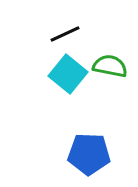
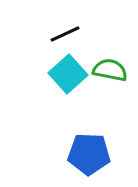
green semicircle: moved 4 px down
cyan square: rotated 9 degrees clockwise
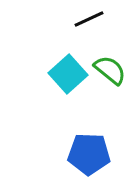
black line: moved 24 px right, 15 px up
green semicircle: rotated 28 degrees clockwise
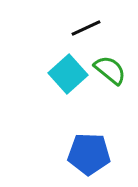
black line: moved 3 px left, 9 px down
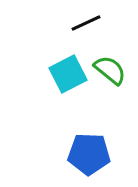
black line: moved 5 px up
cyan square: rotated 15 degrees clockwise
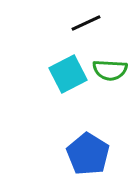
green semicircle: rotated 144 degrees clockwise
blue pentagon: moved 1 px left; rotated 30 degrees clockwise
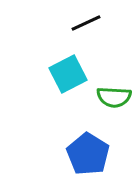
green semicircle: moved 4 px right, 27 px down
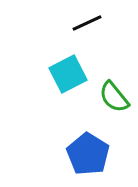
black line: moved 1 px right
green semicircle: rotated 48 degrees clockwise
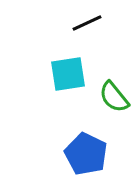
cyan square: rotated 18 degrees clockwise
blue pentagon: moved 2 px left; rotated 6 degrees counterclockwise
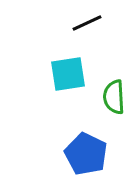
green semicircle: rotated 36 degrees clockwise
